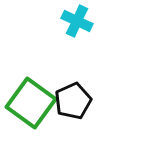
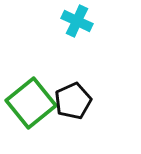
green square: rotated 15 degrees clockwise
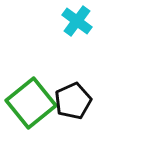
cyan cross: rotated 12 degrees clockwise
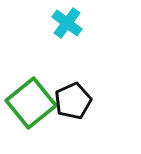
cyan cross: moved 10 px left, 2 px down
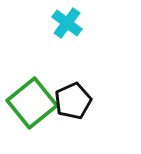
green square: moved 1 px right
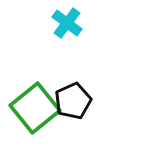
green square: moved 3 px right, 5 px down
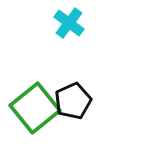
cyan cross: moved 2 px right
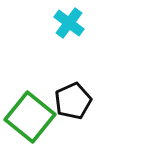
green square: moved 5 px left, 9 px down; rotated 12 degrees counterclockwise
